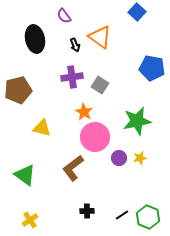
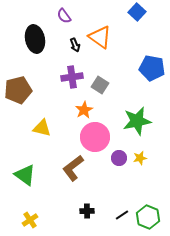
orange star: moved 2 px up; rotated 12 degrees clockwise
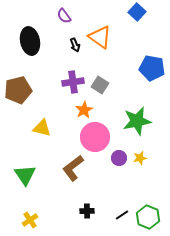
black ellipse: moved 5 px left, 2 px down
purple cross: moved 1 px right, 5 px down
green triangle: rotated 20 degrees clockwise
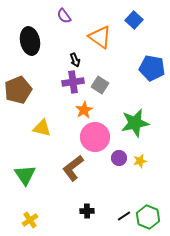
blue square: moved 3 px left, 8 px down
black arrow: moved 15 px down
brown pentagon: rotated 8 degrees counterclockwise
green star: moved 2 px left, 2 px down
yellow star: moved 3 px down
black line: moved 2 px right, 1 px down
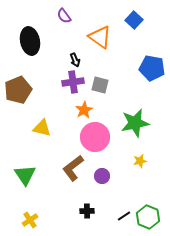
gray square: rotated 18 degrees counterclockwise
purple circle: moved 17 px left, 18 px down
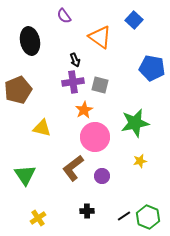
yellow cross: moved 8 px right, 2 px up
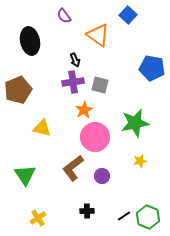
blue square: moved 6 px left, 5 px up
orange triangle: moved 2 px left, 2 px up
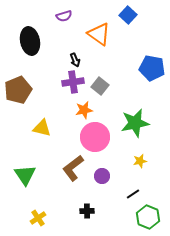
purple semicircle: rotated 70 degrees counterclockwise
orange triangle: moved 1 px right, 1 px up
gray square: moved 1 px down; rotated 24 degrees clockwise
orange star: rotated 18 degrees clockwise
black line: moved 9 px right, 22 px up
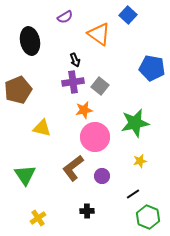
purple semicircle: moved 1 px right, 1 px down; rotated 14 degrees counterclockwise
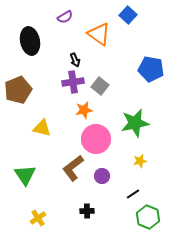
blue pentagon: moved 1 px left, 1 px down
pink circle: moved 1 px right, 2 px down
